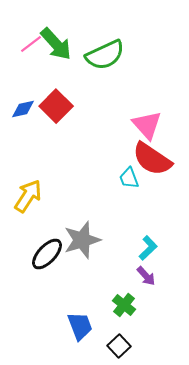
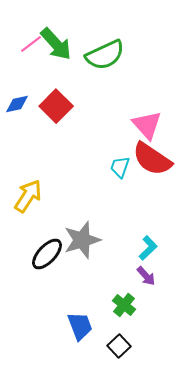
blue diamond: moved 6 px left, 5 px up
cyan trapezoid: moved 9 px left, 11 px up; rotated 40 degrees clockwise
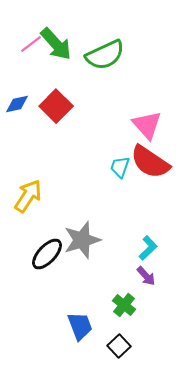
red semicircle: moved 2 px left, 3 px down
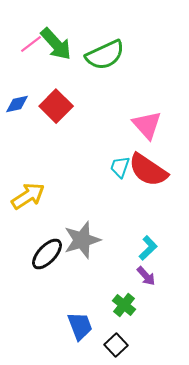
red semicircle: moved 2 px left, 8 px down
yellow arrow: rotated 24 degrees clockwise
black square: moved 3 px left, 1 px up
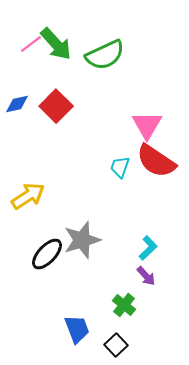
pink triangle: rotated 12 degrees clockwise
red semicircle: moved 8 px right, 9 px up
blue trapezoid: moved 3 px left, 3 px down
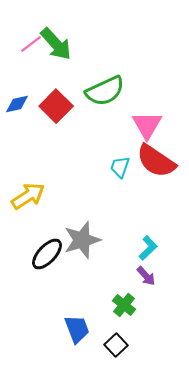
green semicircle: moved 36 px down
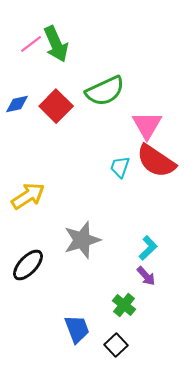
green arrow: rotated 18 degrees clockwise
black ellipse: moved 19 px left, 11 px down
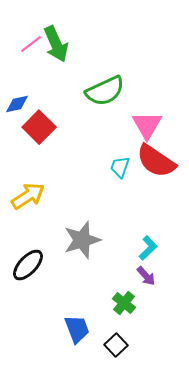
red square: moved 17 px left, 21 px down
green cross: moved 2 px up
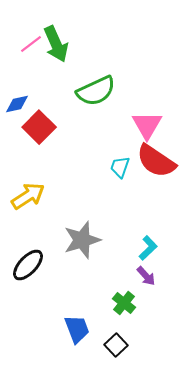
green semicircle: moved 9 px left
